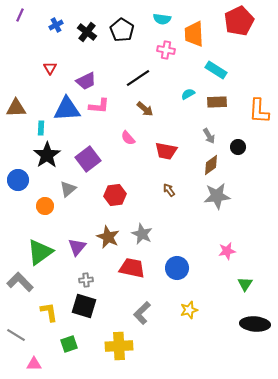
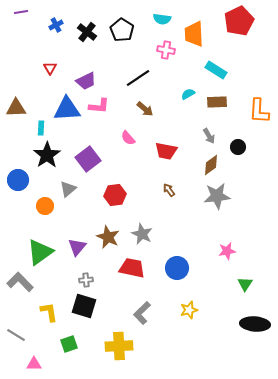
purple line at (20, 15): moved 1 px right, 3 px up; rotated 56 degrees clockwise
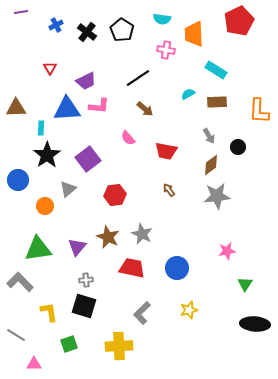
green triangle at (40, 252): moved 2 px left, 3 px up; rotated 28 degrees clockwise
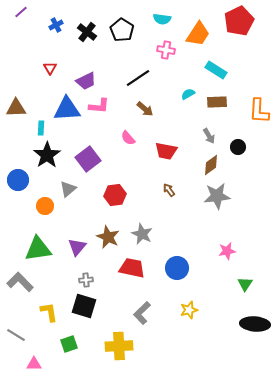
purple line at (21, 12): rotated 32 degrees counterclockwise
orange trapezoid at (194, 34): moved 4 px right; rotated 144 degrees counterclockwise
